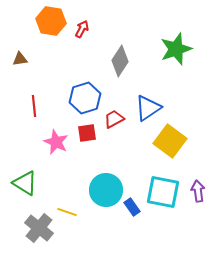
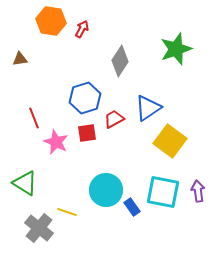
red line: moved 12 px down; rotated 15 degrees counterclockwise
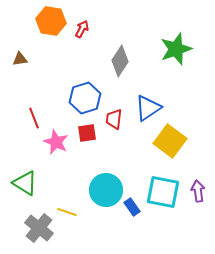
red trapezoid: rotated 55 degrees counterclockwise
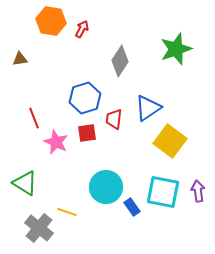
cyan circle: moved 3 px up
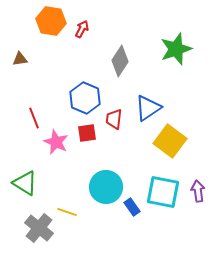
blue hexagon: rotated 20 degrees counterclockwise
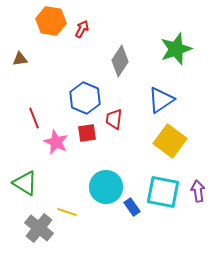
blue triangle: moved 13 px right, 8 px up
